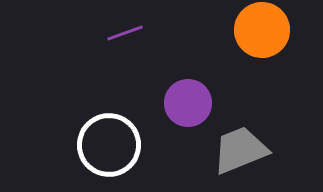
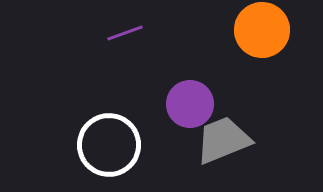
purple circle: moved 2 px right, 1 px down
gray trapezoid: moved 17 px left, 10 px up
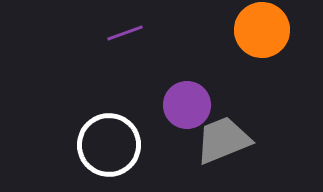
purple circle: moved 3 px left, 1 px down
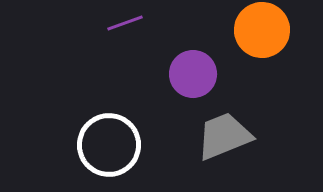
purple line: moved 10 px up
purple circle: moved 6 px right, 31 px up
gray trapezoid: moved 1 px right, 4 px up
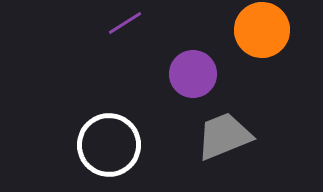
purple line: rotated 12 degrees counterclockwise
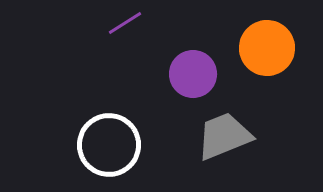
orange circle: moved 5 px right, 18 px down
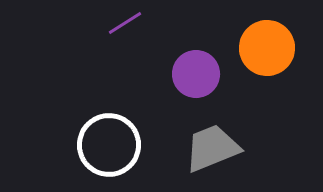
purple circle: moved 3 px right
gray trapezoid: moved 12 px left, 12 px down
